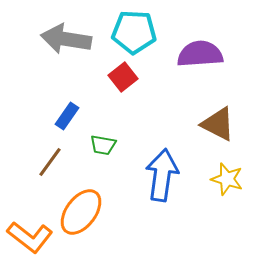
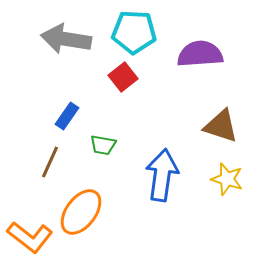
brown triangle: moved 3 px right, 2 px down; rotated 9 degrees counterclockwise
brown line: rotated 12 degrees counterclockwise
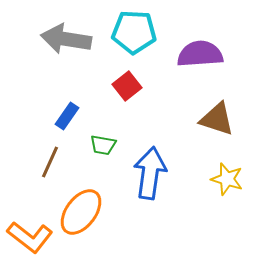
red square: moved 4 px right, 9 px down
brown triangle: moved 4 px left, 7 px up
blue arrow: moved 12 px left, 2 px up
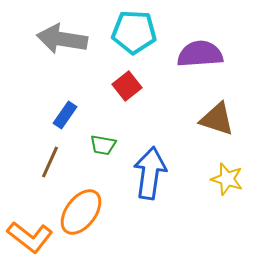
gray arrow: moved 4 px left
blue rectangle: moved 2 px left, 1 px up
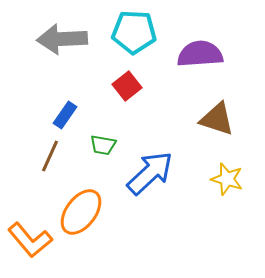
gray arrow: rotated 12 degrees counterclockwise
brown line: moved 6 px up
blue arrow: rotated 39 degrees clockwise
orange L-shape: moved 3 px down; rotated 12 degrees clockwise
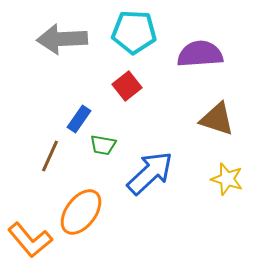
blue rectangle: moved 14 px right, 4 px down
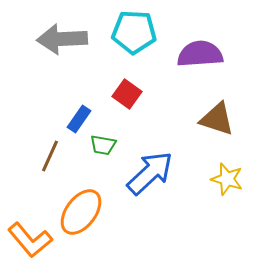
red square: moved 8 px down; rotated 16 degrees counterclockwise
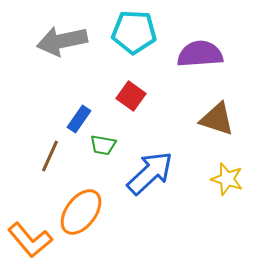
gray arrow: moved 2 px down; rotated 9 degrees counterclockwise
red square: moved 4 px right, 2 px down
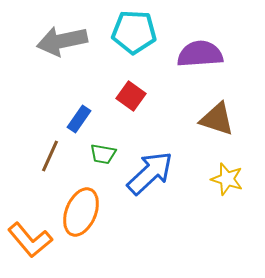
green trapezoid: moved 9 px down
orange ellipse: rotated 15 degrees counterclockwise
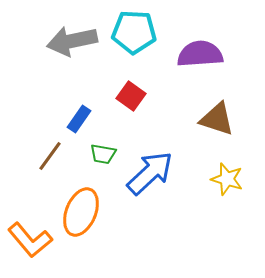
gray arrow: moved 10 px right
brown line: rotated 12 degrees clockwise
